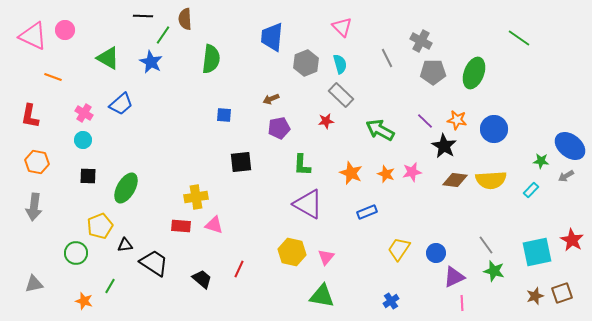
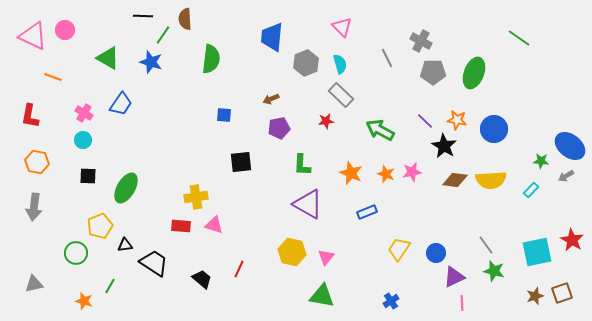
blue star at (151, 62): rotated 10 degrees counterclockwise
blue trapezoid at (121, 104): rotated 15 degrees counterclockwise
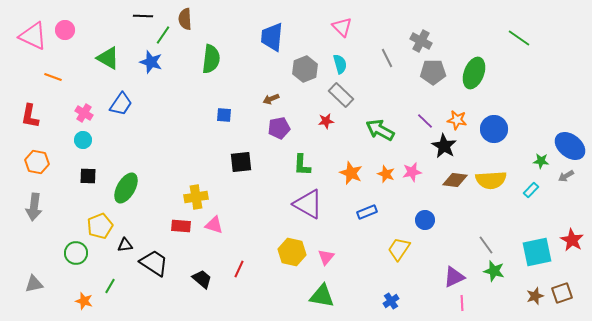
gray hexagon at (306, 63): moved 1 px left, 6 px down
blue circle at (436, 253): moved 11 px left, 33 px up
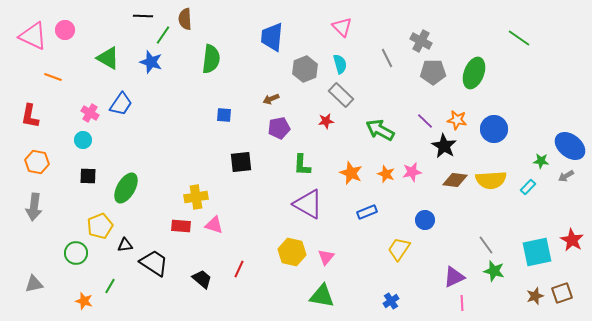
pink cross at (84, 113): moved 6 px right
cyan rectangle at (531, 190): moved 3 px left, 3 px up
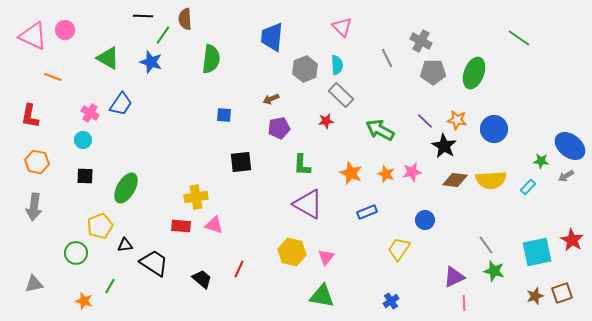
cyan semicircle at (340, 64): moved 3 px left, 1 px down; rotated 12 degrees clockwise
black square at (88, 176): moved 3 px left
pink line at (462, 303): moved 2 px right
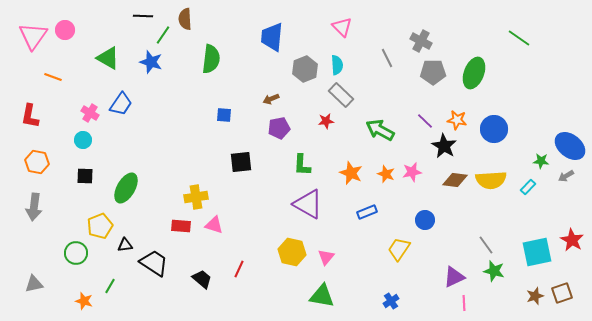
pink triangle at (33, 36): rotated 40 degrees clockwise
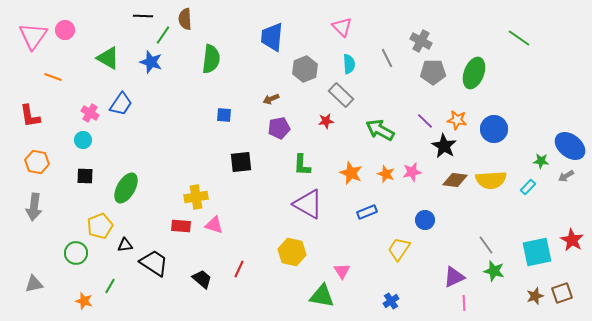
cyan semicircle at (337, 65): moved 12 px right, 1 px up
red L-shape at (30, 116): rotated 20 degrees counterclockwise
pink triangle at (326, 257): moved 16 px right, 14 px down; rotated 12 degrees counterclockwise
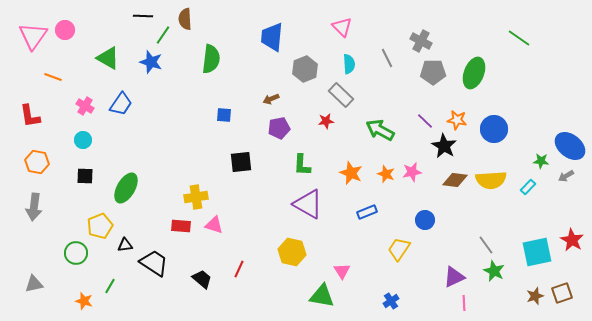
pink cross at (90, 113): moved 5 px left, 7 px up
green star at (494, 271): rotated 10 degrees clockwise
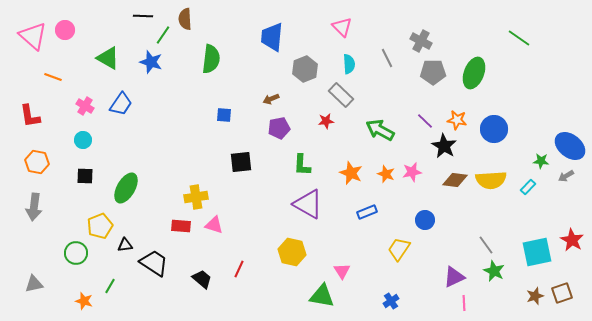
pink triangle at (33, 36): rotated 24 degrees counterclockwise
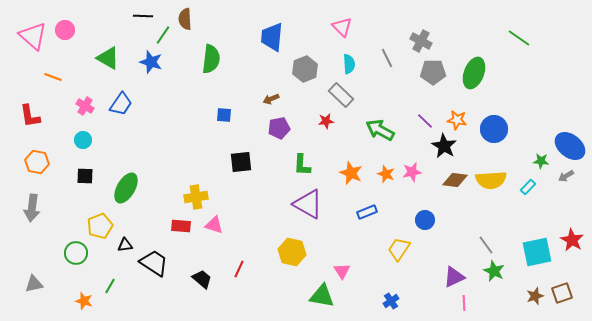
gray arrow at (34, 207): moved 2 px left, 1 px down
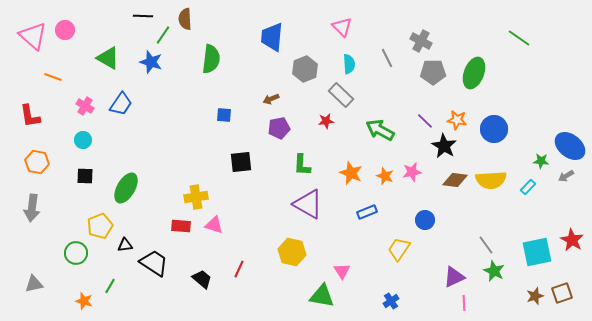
orange star at (386, 174): moved 1 px left, 2 px down
